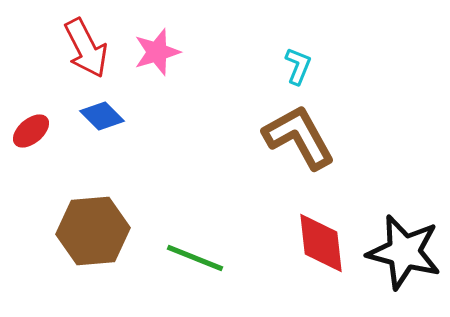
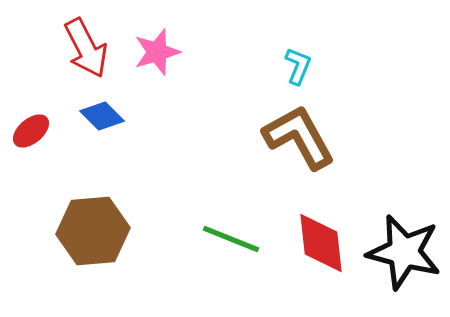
green line: moved 36 px right, 19 px up
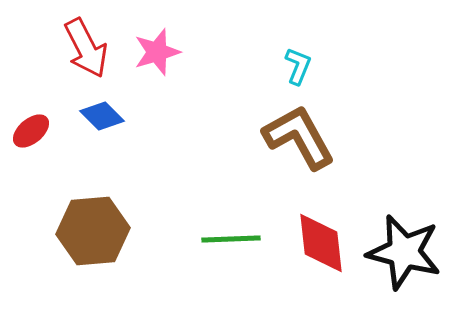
green line: rotated 24 degrees counterclockwise
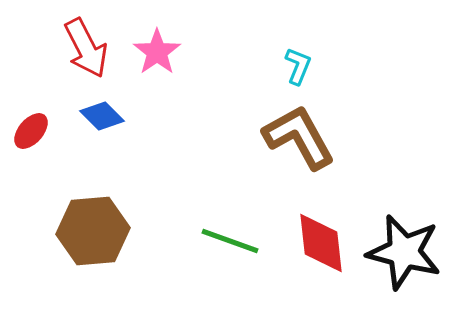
pink star: rotated 18 degrees counterclockwise
red ellipse: rotated 9 degrees counterclockwise
green line: moved 1 px left, 2 px down; rotated 22 degrees clockwise
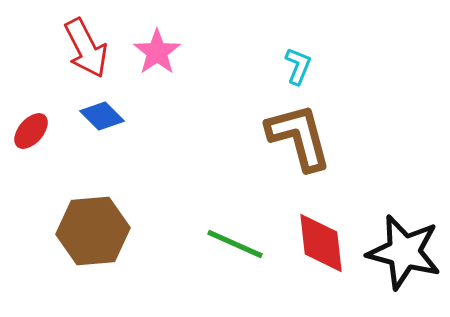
brown L-shape: rotated 14 degrees clockwise
green line: moved 5 px right, 3 px down; rotated 4 degrees clockwise
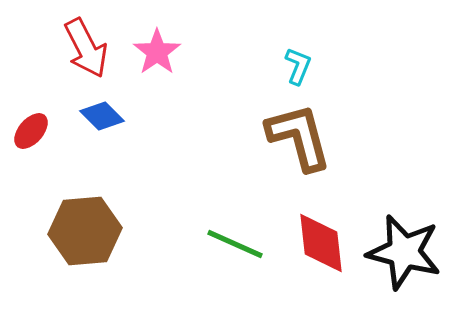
brown hexagon: moved 8 px left
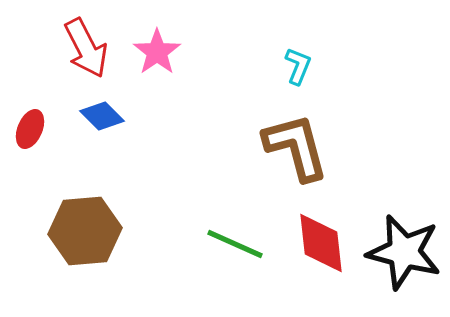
red ellipse: moved 1 px left, 2 px up; rotated 18 degrees counterclockwise
brown L-shape: moved 3 px left, 10 px down
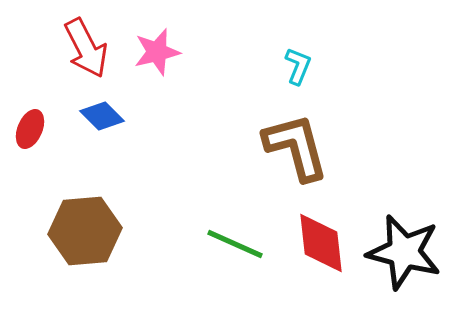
pink star: rotated 21 degrees clockwise
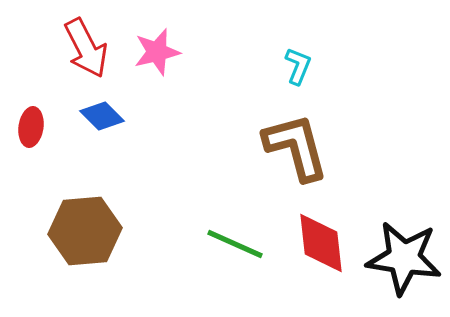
red ellipse: moved 1 px right, 2 px up; rotated 15 degrees counterclockwise
black star: moved 6 px down; rotated 6 degrees counterclockwise
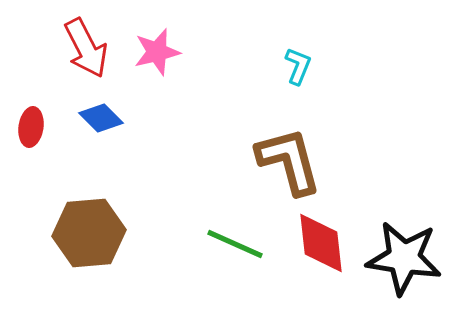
blue diamond: moved 1 px left, 2 px down
brown L-shape: moved 7 px left, 14 px down
brown hexagon: moved 4 px right, 2 px down
